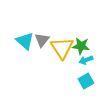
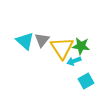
cyan arrow: moved 12 px left, 1 px down
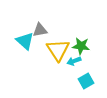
gray triangle: moved 2 px left, 10 px up; rotated 42 degrees clockwise
yellow triangle: moved 4 px left, 2 px down
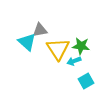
cyan triangle: moved 2 px right, 1 px down
yellow triangle: moved 1 px up
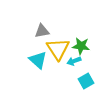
gray triangle: moved 2 px right, 1 px down
cyan triangle: moved 11 px right, 18 px down
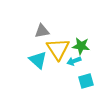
cyan square: rotated 14 degrees clockwise
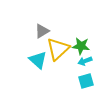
gray triangle: rotated 21 degrees counterclockwise
yellow triangle: rotated 20 degrees clockwise
cyan arrow: moved 11 px right
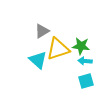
yellow triangle: rotated 25 degrees clockwise
cyan arrow: rotated 24 degrees clockwise
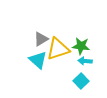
gray triangle: moved 1 px left, 8 px down
cyan square: moved 5 px left; rotated 28 degrees counterclockwise
